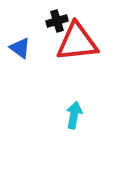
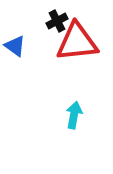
black cross: rotated 10 degrees counterclockwise
blue triangle: moved 5 px left, 2 px up
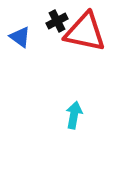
red triangle: moved 8 px right, 10 px up; rotated 18 degrees clockwise
blue triangle: moved 5 px right, 9 px up
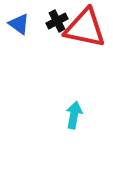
red triangle: moved 4 px up
blue triangle: moved 1 px left, 13 px up
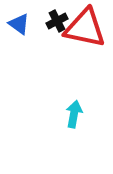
cyan arrow: moved 1 px up
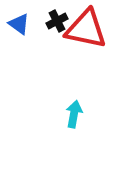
red triangle: moved 1 px right, 1 px down
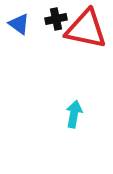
black cross: moved 1 px left, 2 px up; rotated 15 degrees clockwise
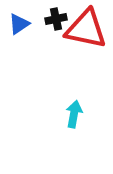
blue triangle: rotated 50 degrees clockwise
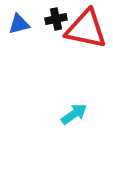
blue triangle: rotated 20 degrees clockwise
cyan arrow: rotated 44 degrees clockwise
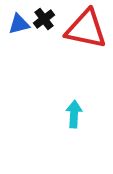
black cross: moved 12 px left; rotated 25 degrees counterclockwise
cyan arrow: rotated 52 degrees counterclockwise
